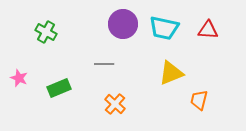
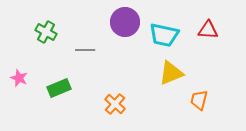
purple circle: moved 2 px right, 2 px up
cyan trapezoid: moved 7 px down
gray line: moved 19 px left, 14 px up
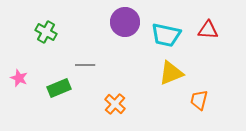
cyan trapezoid: moved 2 px right
gray line: moved 15 px down
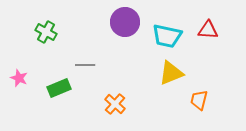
cyan trapezoid: moved 1 px right, 1 px down
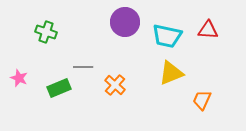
green cross: rotated 10 degrees counterclockwise
gray line: moved 2 px left, 2 px down
orange trapezoid: moved 3 px right; rotated 10 degrees clockwise
orange cross: moved 19 px up
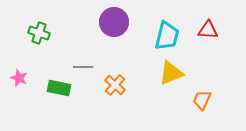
purple circle: moved 11 px left
green cross: moved 7 px left, 1 px down
cyan trapezoid: rotated 88 degrees counterclockwise
green rectangle: rotated 35 degrees clockwise
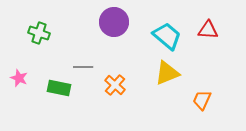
cyan trapezoid: rotated 64 degrees counterclockwise
yellow triangle: moved 4 px left
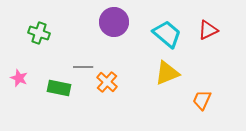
red triangle: rotated 30 degrees counterclockwise
cyan trapezoid: moved 2 px up
orange cross: moved 8 px left, 3 px up
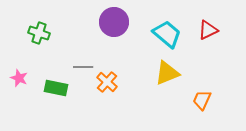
green rectangle: moved 3 px left
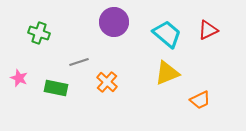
gray line: moved 4 px left, 5 px up; rotated 18 degrees counterclockwise
orange trapezoid: moved 2 px left; rotated 140 degrees counterclockwise
